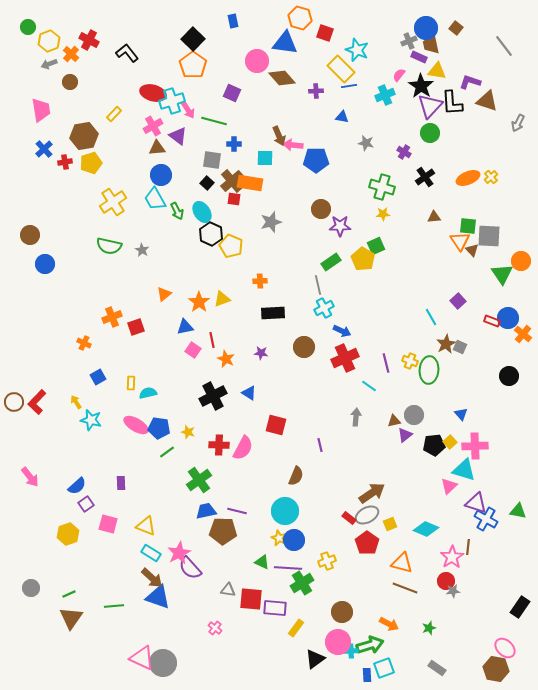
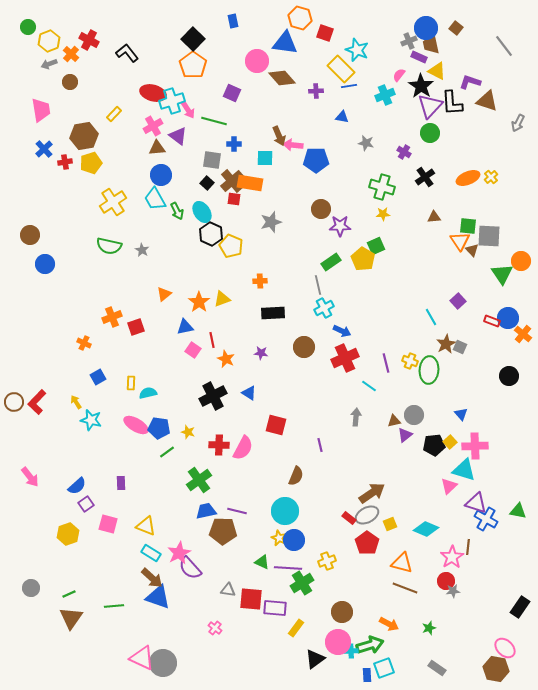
yellow triangle at (437, 71): rotated 18 degrees clockwise
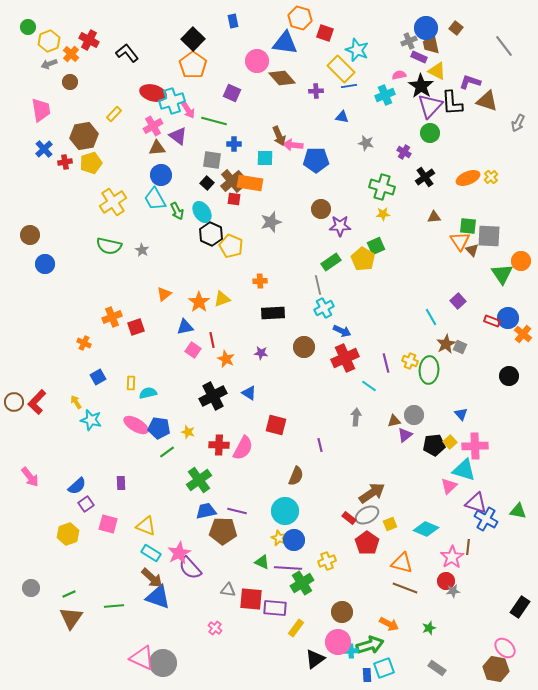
pink semicircle at (399, 75): rotated 40 degrees clockwise
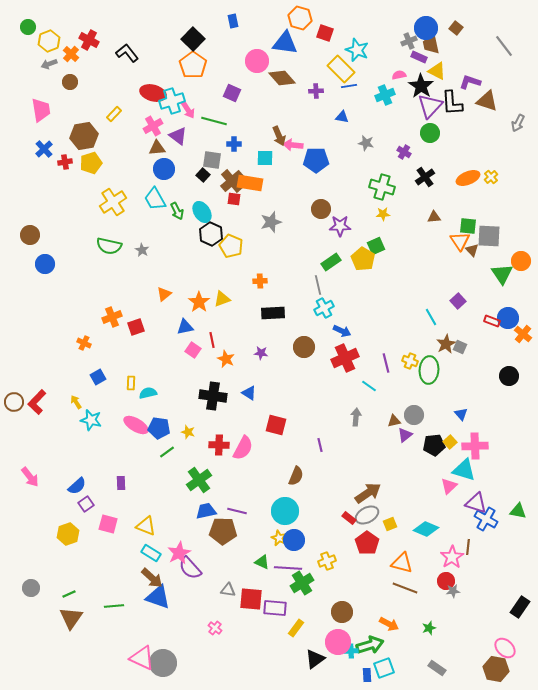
blue circle at (161, 175): moved 3 px right, 6 px up
black square at (207, 183): moved 4 px left, 8 px up
black cross at (213, 396): rotated 36 degrees clockwise
brown arrow at (372, 493): moved 4 px left
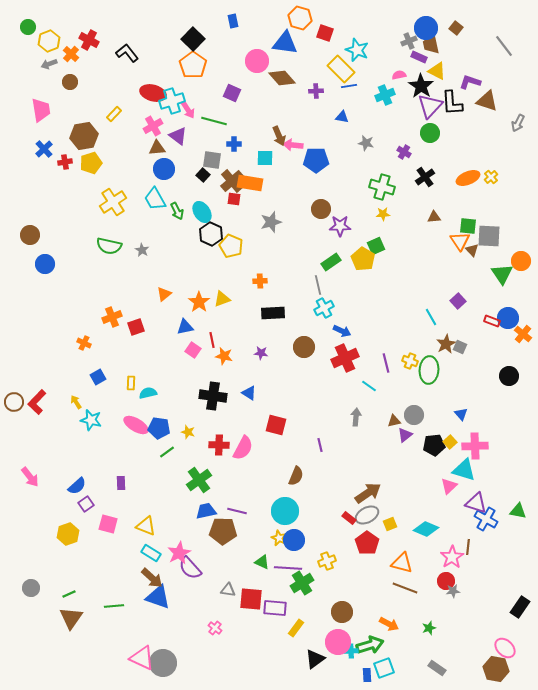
orange star at (226, 359): moved 2 px left, 3 px up; rotated 12 degrees counterclockwise
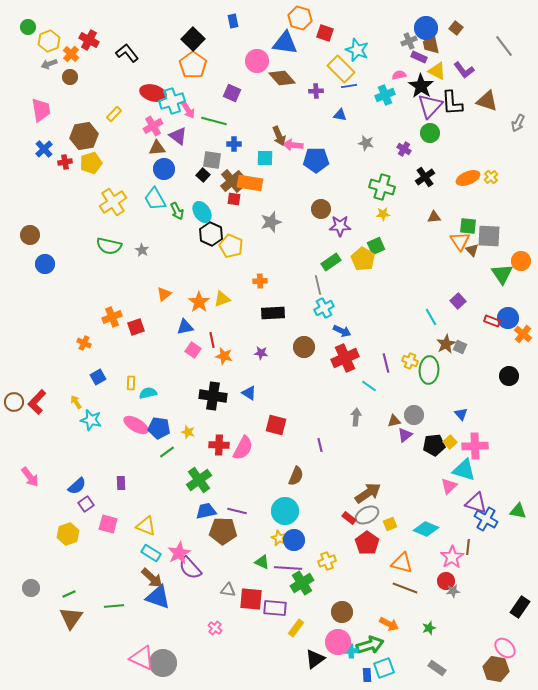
brown circle at (70, 82): moved 5 px up
purple L-shape at (470, 82): moved 6 px left, 12 px up; rotated 145 degrees counterclockwise
blue triangle at (342, 117): moved 2 px left, 2 px up
purple cross at (404, 152): moved 3 px up
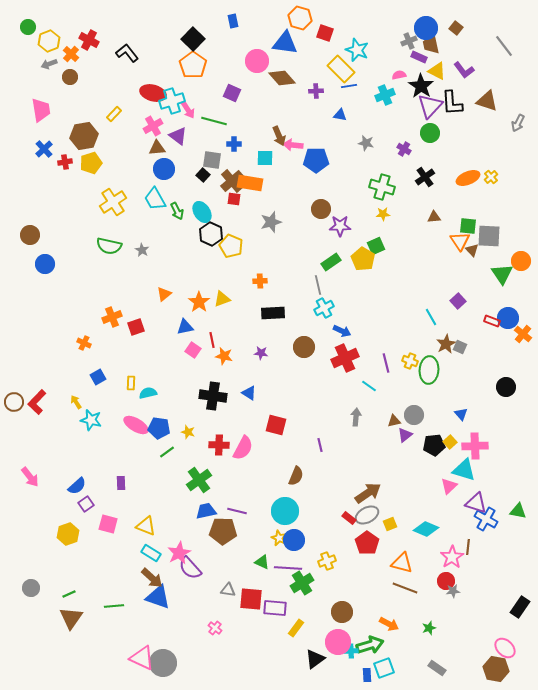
black circle at (509, 376): moved 3 px left, 11 px down
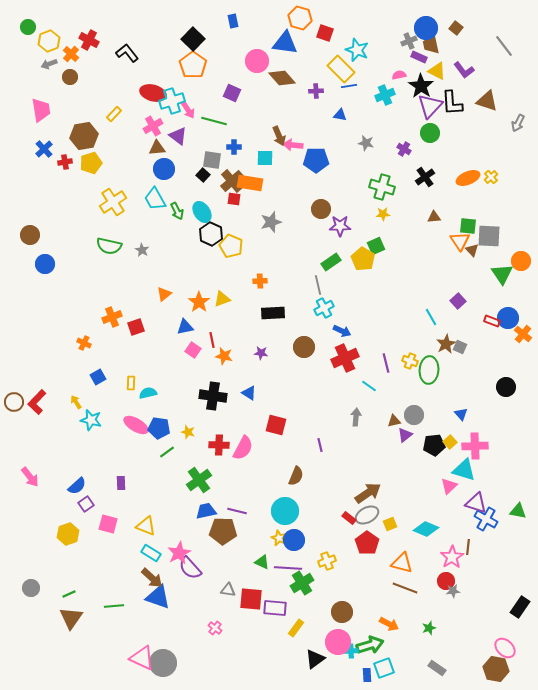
blue cross at (234, 144): moved 3 px down
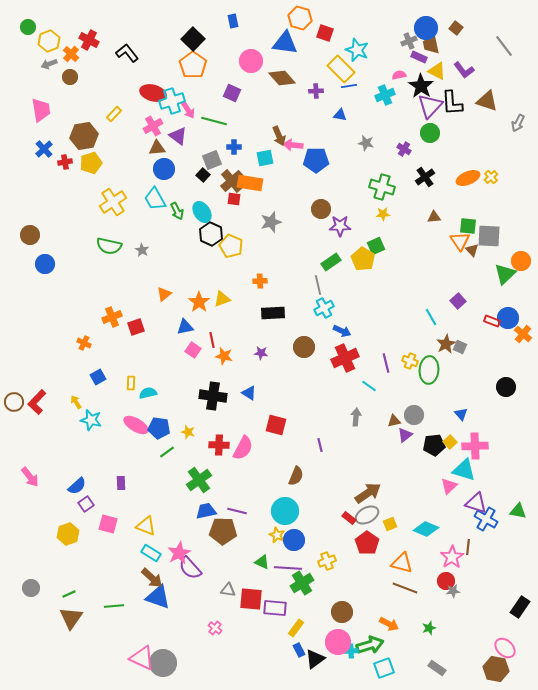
pink circle at (257, 61): moved 6 px left
cyan square at (265, 158): rotated 12 degrees counterclockwise
gray square at (212, 160): rotated 30 degrees counterclockwise
green triangle at (502, 274): moved 3 px right; rotated 20 degrees clockwise
yellow star at (279, 538): moved 2 px left, 3 px up
blue rectangle at (367, 675): moved 68 px left, 25 px up; rotated 24 degrees counterclockwise
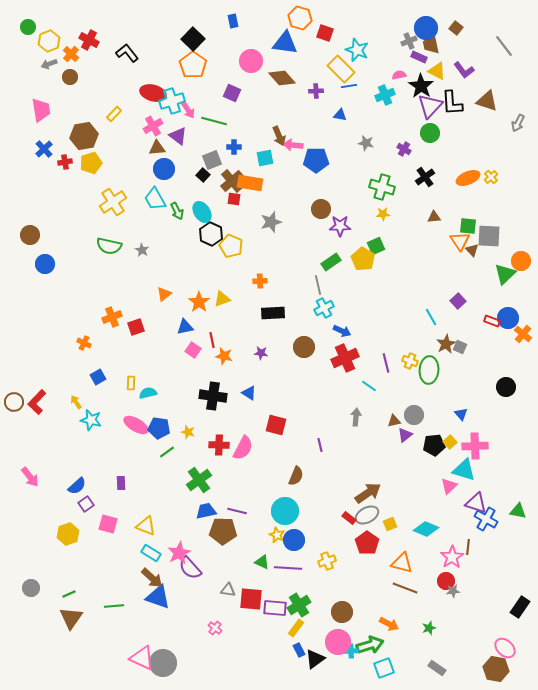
green cross at (302, 583): moved 3 px left, 22 px down
